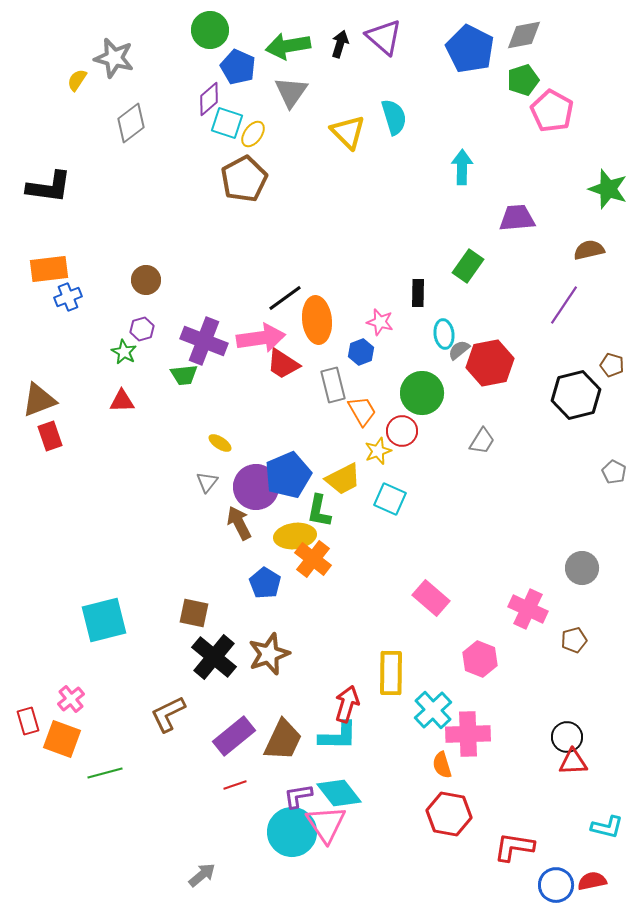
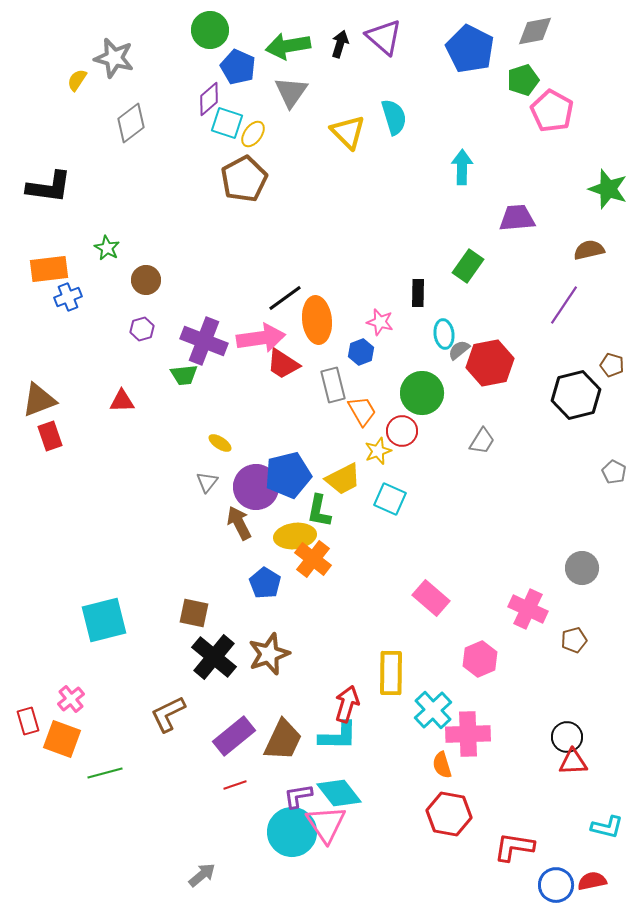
gray diamond at (524, 35): moved 11 px right, 4 px up
green star at (124, 352): moved 17 px left, 104 px up
blue pentagon at (288, 475): rotated 9 degrees clockwise
pink hexagon at (480, 659): rotated 16 degrees clockwise
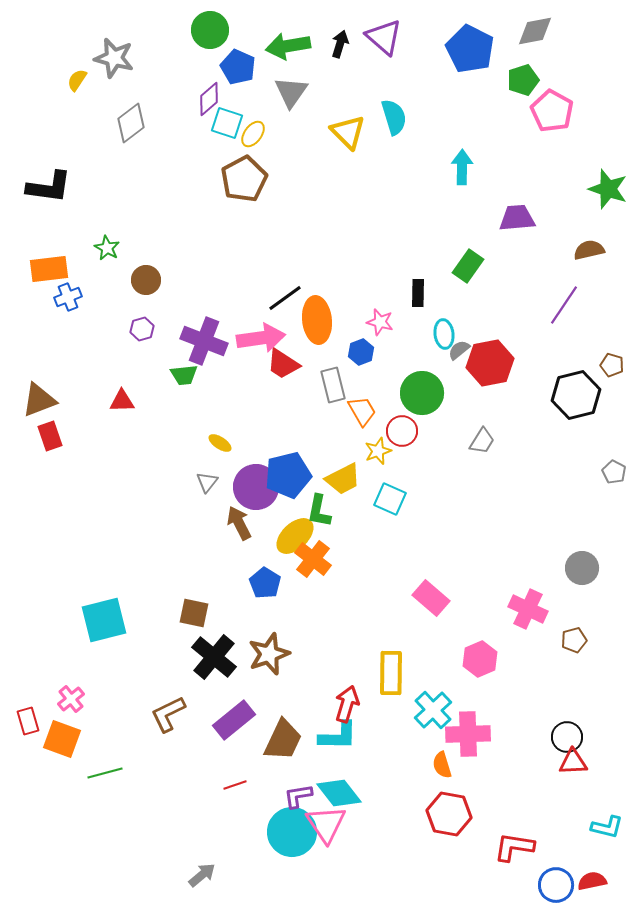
yellow ellipse at (295, 536): rotated 36 degrees counterclockwise
purple rectangle at (234, 736): moved 16 px up
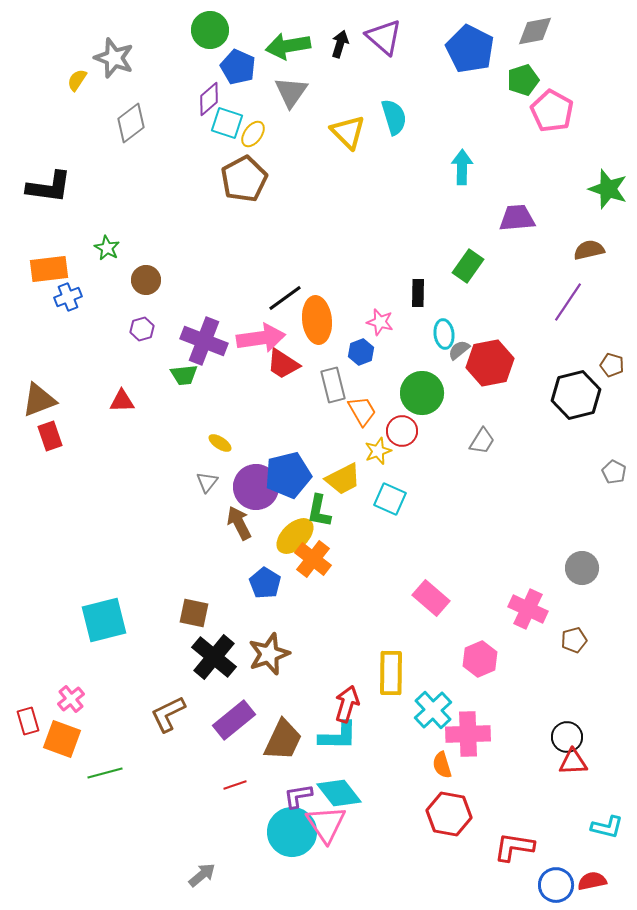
gray star at (114, 58): rotated 6 degrees clockwise
purple line at (564, 305): moved 4 px right, 3 px up
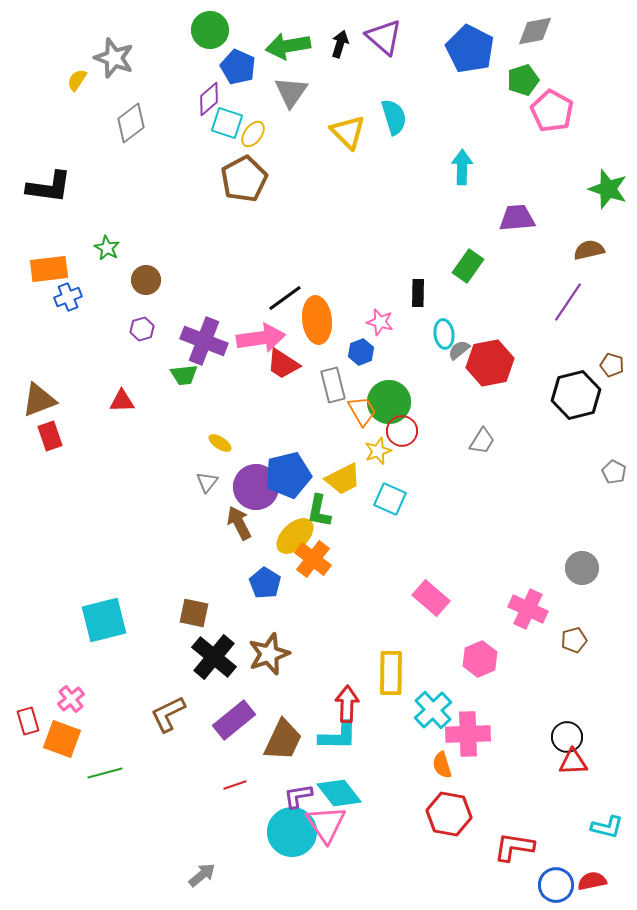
green circle at (422, 393): moved 33 px left, 9 px down
red arrow at (347, 704): rotated 15 degrees counterclockwise
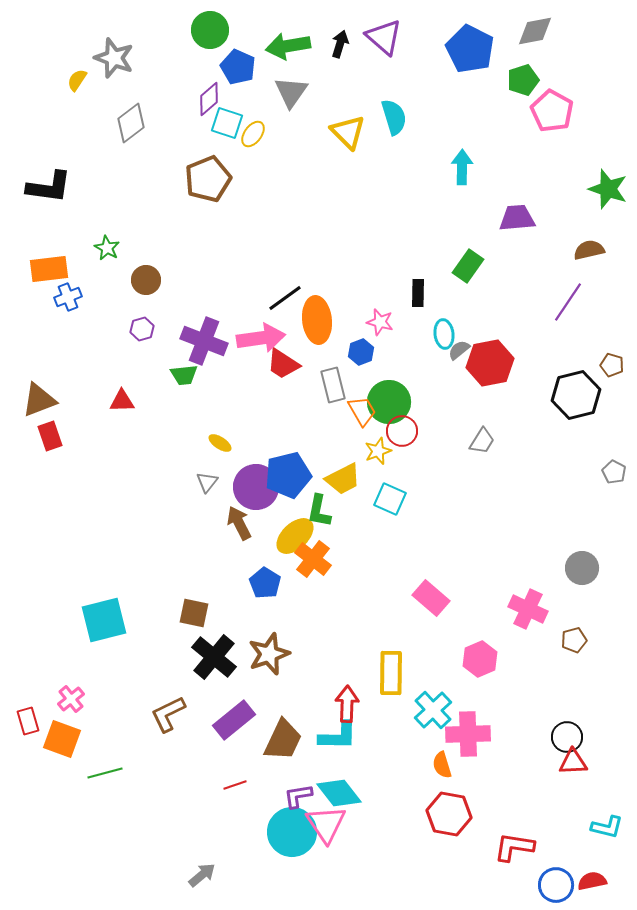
brown pentagon at (244, 179): moved 36 px left; rotated 6 degrees clockwise
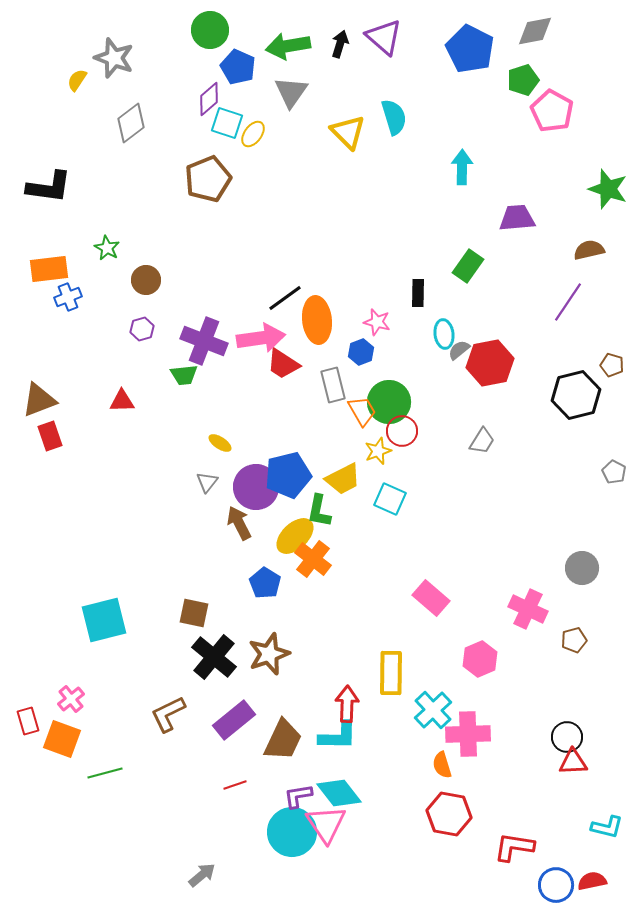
pink star at (380, 322): moved 3 px left
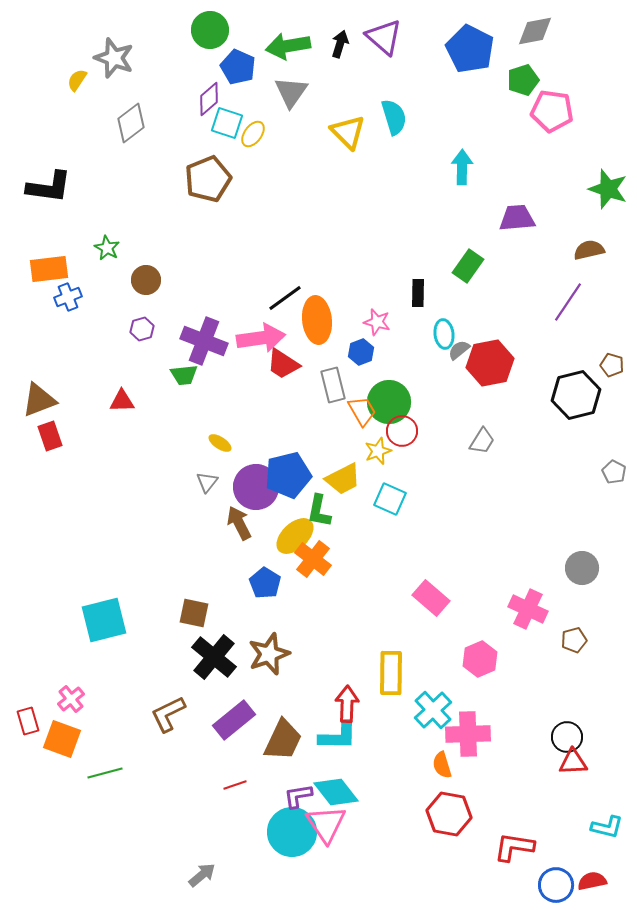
pink pentagon at (552, 111): rotated 21 degrees counterclockwise
cyan diamond at (339, 793): moved 3 px left, 1 px up
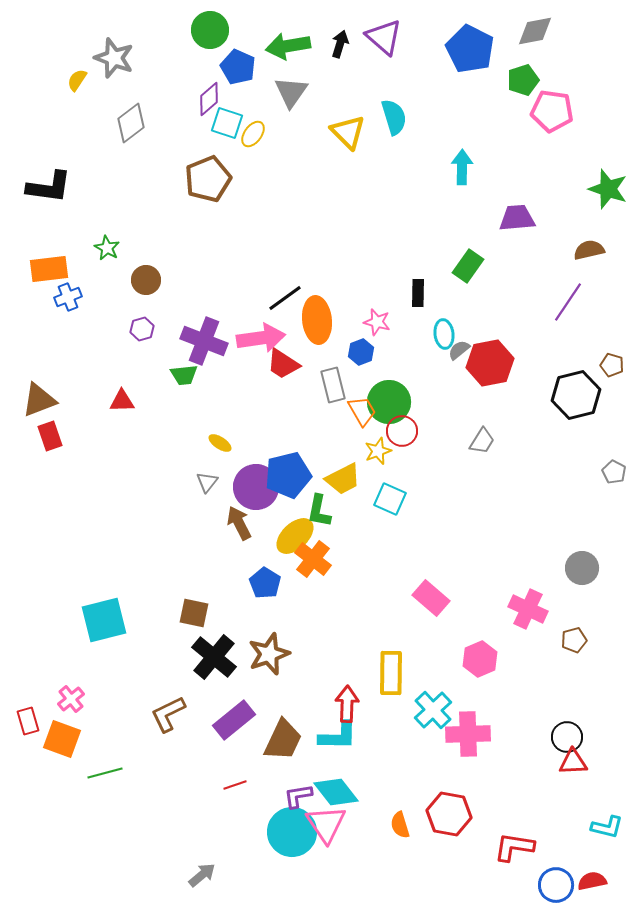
orange semicircle at (442, 765): moved 42 px left, 60 px down
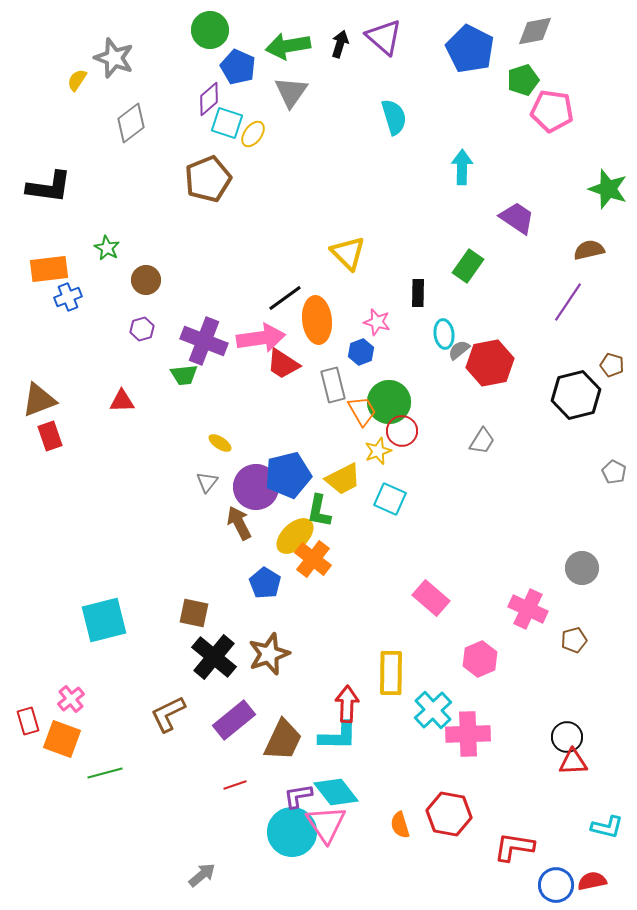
yellow triangle at (348, 132): moved 121 px down
purple trapezoid at (517, 218): rotated 39 degrees clockwise
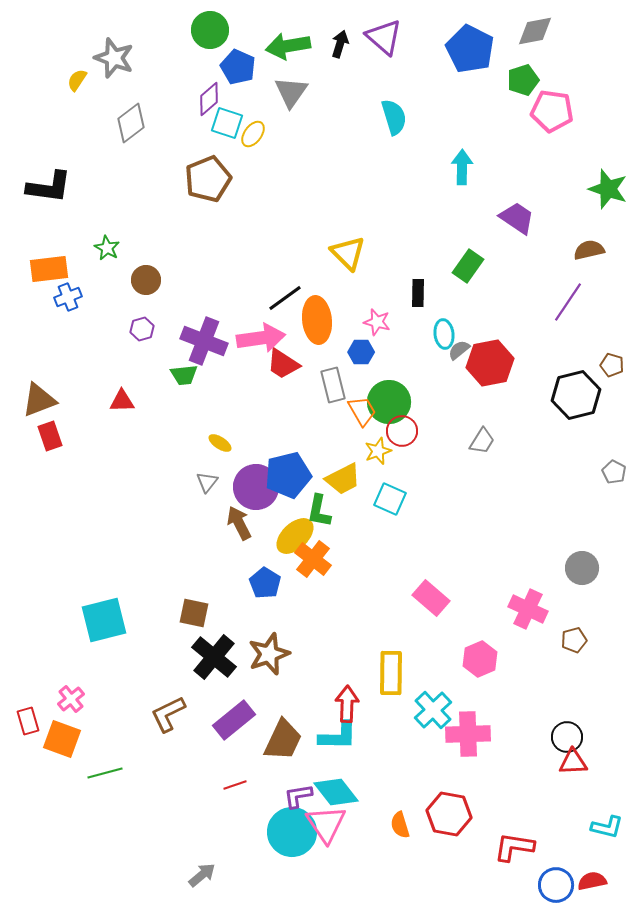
blue hexagon at (361, 352): rotated 20 degrees clockwise
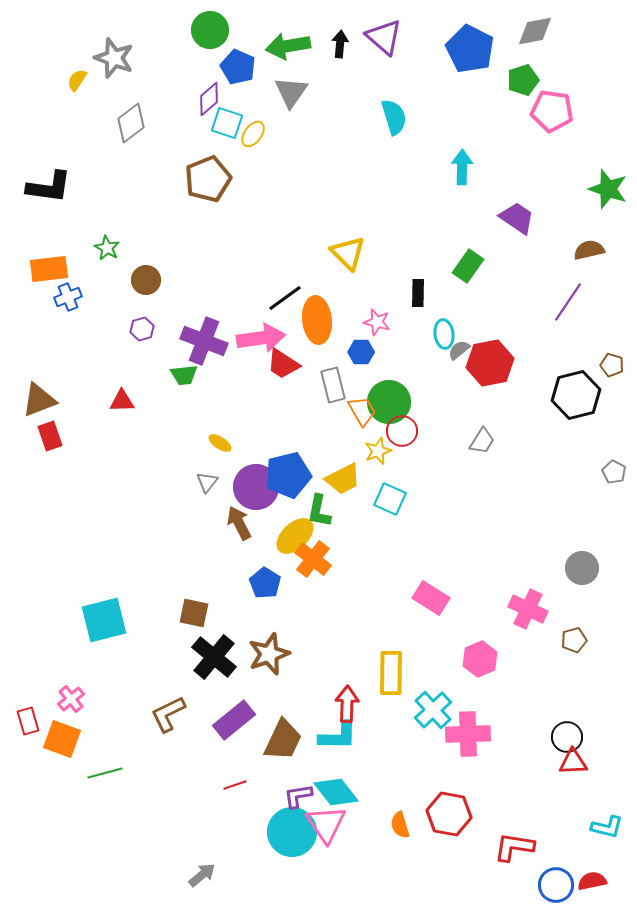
black arrow at (340, 44): rotated 12 degrees counterclockwise
pink rectangle at (431, 598): rotated 9 degrees counterclockwise
